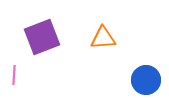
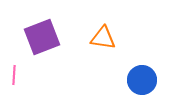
orange triangle: rotated 12 degrees clockwise
blue circle: moved 4 px left
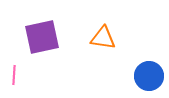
purple square: rotated 9 degrees clockwise
blue circle: moved 7 px right, 4 px up
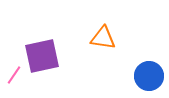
purple square: moved 19 px down
pink line: rotated 30 degrees clockwise
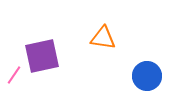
blue circle: moved 2 px left
